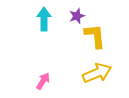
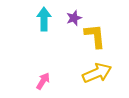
purple star: moved 3 px left, 2 px down
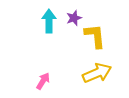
cyan arrow: moved 5 px right, 2 px down
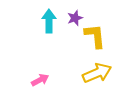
purple star: moved 1 px right
pink arrow: moved 3 px left, 1 px up; rotated 30 degrees clockwise
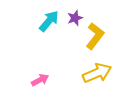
cyan arrow: rotated 40 degrees clockwise
yellow L-shape: rotated 44 degrees clockwise
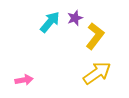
cyan arrow: moved 1 px right, 1 px down
yellow arrow: rotated 12 degrees counterclockwise
pink arrow: moved 16 px left; rotated 18 degrees clockwise
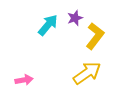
cyan arrow: moved 2 px left, 3 px down
yellow arrow: moved 10 px left
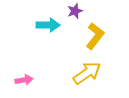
purple star: moved 7 px up
cyan arrow: rotated 50 degrees clockwise
